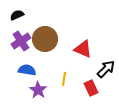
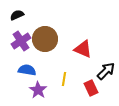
black arrow: moved 2 px down
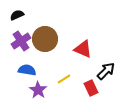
yellow line: rotated 48 degrees clockwise
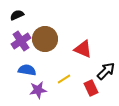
purple star: rotated 30 degrees clockwise
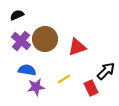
purple cross: rotated 18 degrees counterclockwise
red triangle: moved 6 px left, 2 px up; rotated 42 degrees counterclockwise
purple star: moved 2 px left, 3 px up
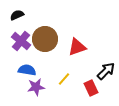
yellow line: rotated 16 degrees counterclockwise
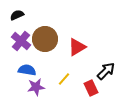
red triangle: rotated 12 degrees counterclockwise
